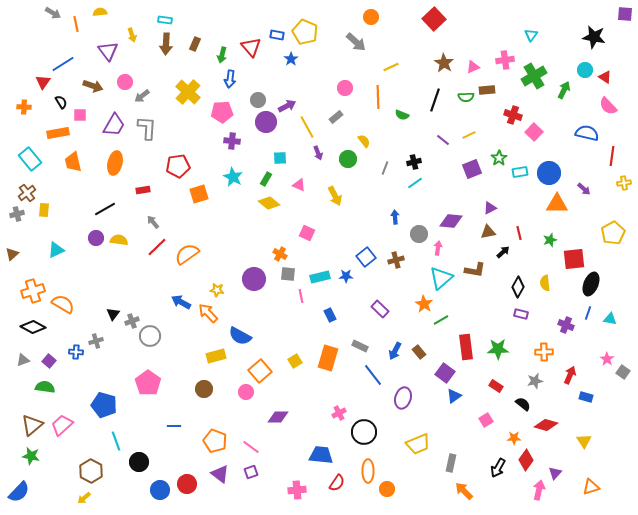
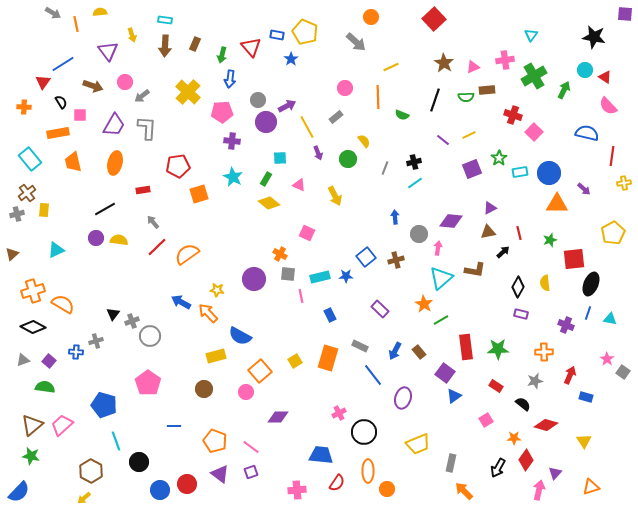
brown arrow at (166, 44): moved 1 px left, 2 px down
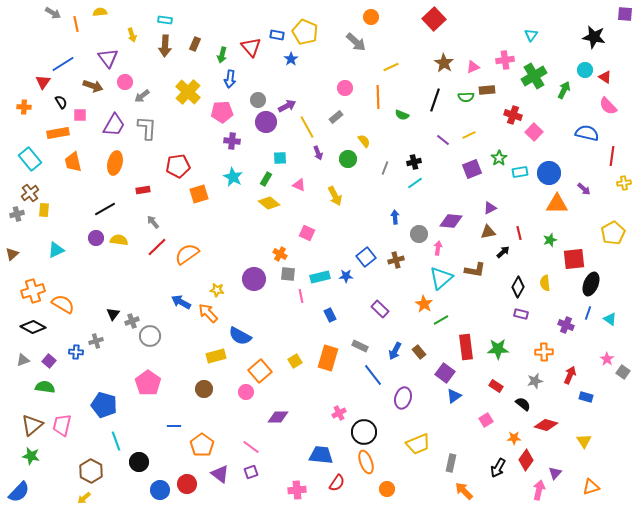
purple triangle at (108, 51): moved 7 px down
brown cross at (27, 193): moved 3 px right
cyan triangle at (610, 319): rotated 24 degrees clockwise
pink trapezoid at (62, 425): rotated 35 degrees counterclockwise
orange pentagon at (215, 441): moved 13 px left, 4 px down; rotated 15 degrees clockwise
orange ellipse at (368, 471): moved 2 px left, 9 px up; rotated 20 degrees counterclockwise
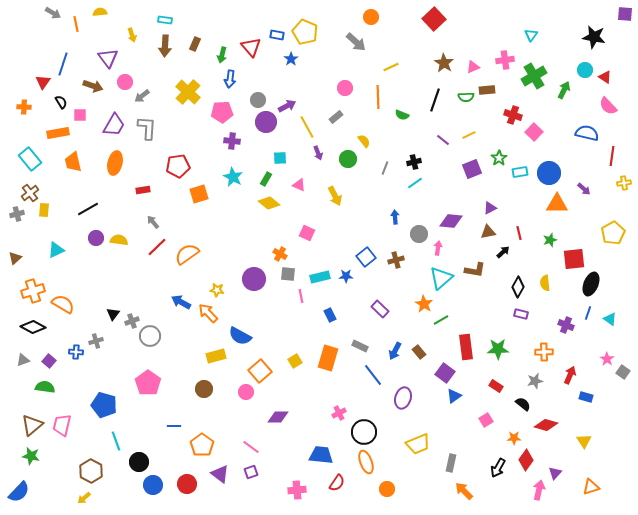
blue line at (63, 64): rotated 40 degrees counterclockwise
black line at (105, 209): moved 17 px left
brown triangle at (12, 254): moved 3 px right, 4 px down
blue circle at (160, 490): moved 7 px left, 5 px up
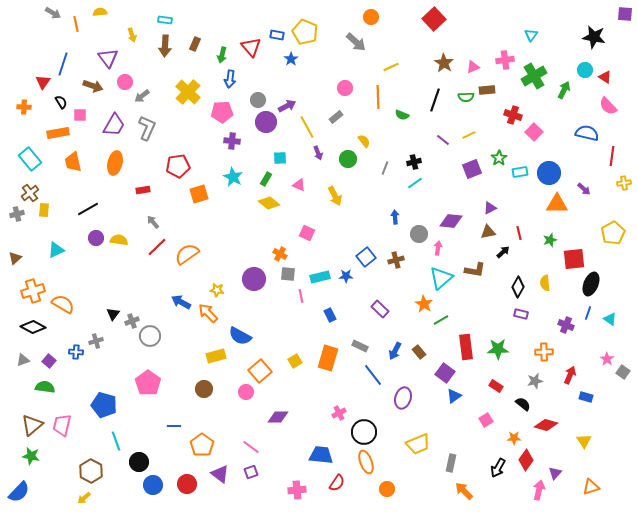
gray L-shape at (147, 128): rotated 20 degrees clockwise
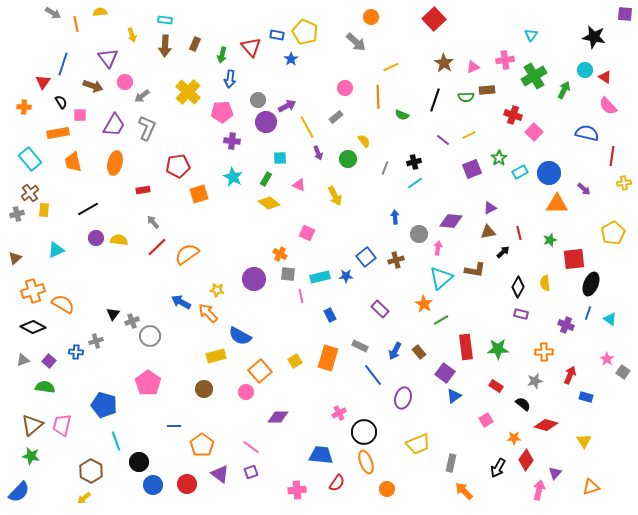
cyan rectangle at (520, 172): rotated 21 degrees counterclockwise
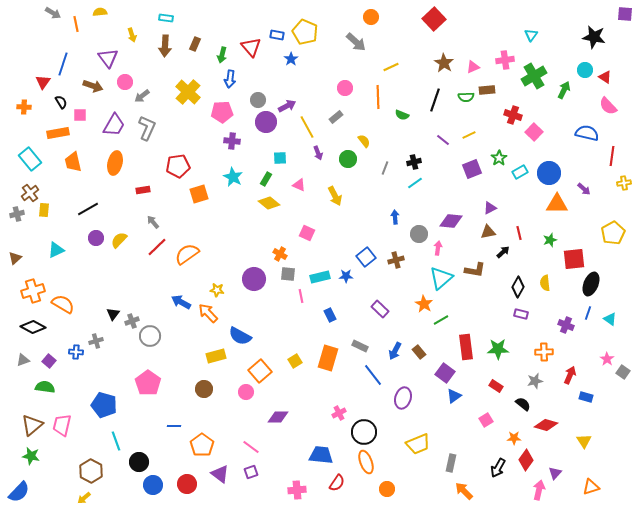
cyan rectangle at (165, 20): moved 1 px right, 2 px up
yellow semicircle at (119, 240): rotated 54 degrees counterclockwise
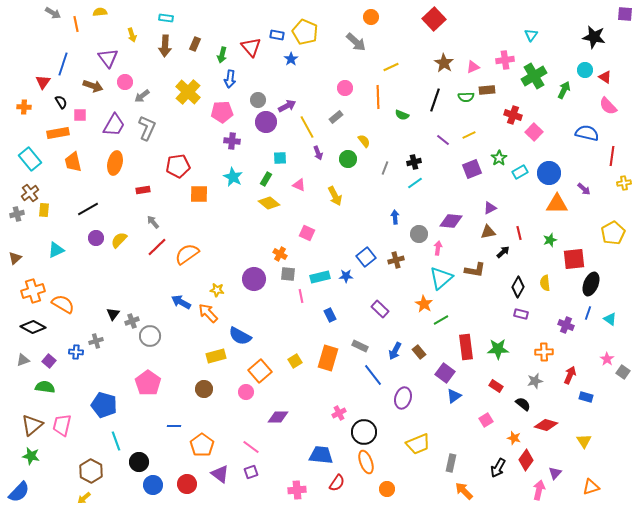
orange square at (199, 194): rotated 18 degrees clockwise
orange star at (514, 438): rotated 16 degrees clockwise
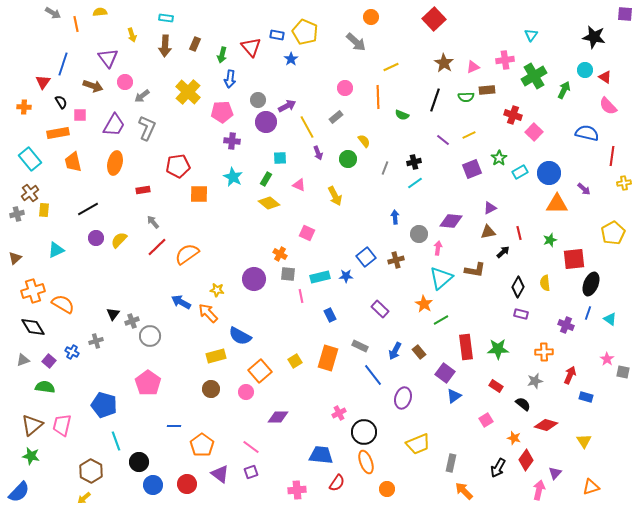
black diamond at (33, 327): rotated 30 degrees clockwise
blue cross at (76, 352): moved 4 px left; rotated 24 degrees clockwise
gray square at (623, 372): rotated 24 degrees counterclockwise
brown circle at (204, 389): moved 7 px right
